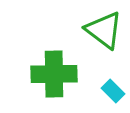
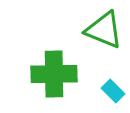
green triangle: rotated 15 degrees counterclockwise
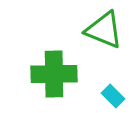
cyan rectangle: moved 5 px down
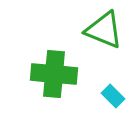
green cross: rotated 6 degrees clockwise
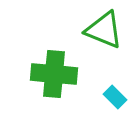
cyan rectangle: moved 2 px right, 1 px down
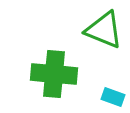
cyan rectangle: moved 2 px left; rotated 25 degrees counterclockwise
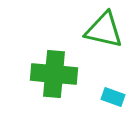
green triangle: rotated 9 degrees counterclockwise
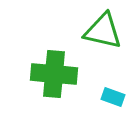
green triangle: moved 1 px left, 1 px down
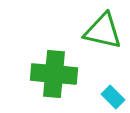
cyan rectangle: rotated 25 degrees clockwise
